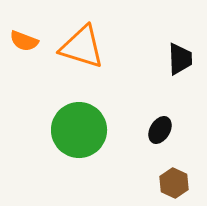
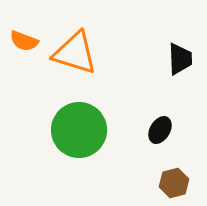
orange triangle: moved 7 px left, 6 px down
brown hexagon: rotated 20 degrees clockwise
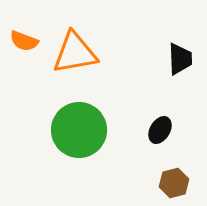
orange triangle: rotated 27 degrees counterclockwise
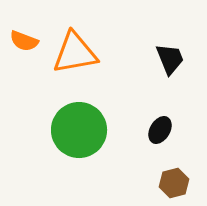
black trapezoid: moved 10 px left; rotated 20 degrees counterclockwise
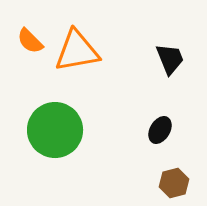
orange semicircle: moved 6 px right; rotated 24 degrees clockwise
orange triangle: moved 2 px right, 2 px up
green circle: moved 24 px left
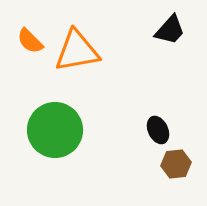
black trapezoid: moved 29 px up; rotated 64 degrees clockwise
black ellipse: moved 2 px left; rotated 56 degrees counterclockwise
brown hexagon: moved 2 px right, 19 px up; rotated 8 degrees clockwise
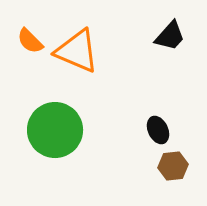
black trapezoid: moved 6 px down
orange triangle: rotated 33 degrees clockwise
brown hexagon: moved 3 px left, 2 px down
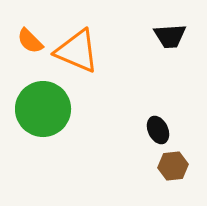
black trapezoid: rotated 44 degrees clockwise
green circle: moved 12 px left, 21 px up
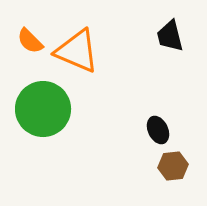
black trapezoid: rotated 80 degrees clockwise
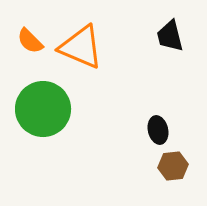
orange triangle: moved 4 px right, 4 px up
black ellipse: rotated 12 degrees clockwise
